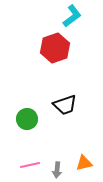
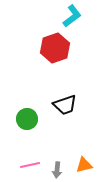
orange triangle: moved 2 px down
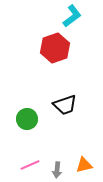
pink line: rotated 12 degrees counterclockwise
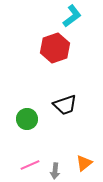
orange triangle: moved 2 px up; rotated 24 degrees counterclockwise
gray arrow: moved 2 px left, 1 px down
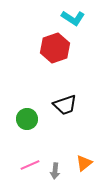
cyan L-shape: moved 1 px right, 2 px down; rotated 70 degrees clockwise
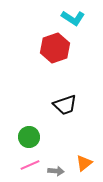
green circle: moved 2 px right, 18 px down
gray arrow: moved 1 px right; rotated 91 degrees counterclockwise
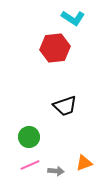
red hexagon: rotated 12 degrees clockwise
black trapezoid: moved 1 px down
orange triangle: rotated 18 degrees clockwise
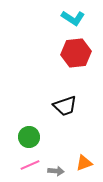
red hexagon: moved 21 px right, 5 px down
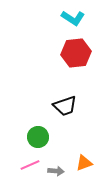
green circle: moved 9 px right
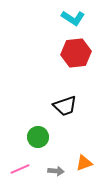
pink line: moved 10 px left, 4 px down
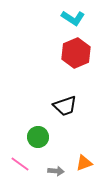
red hexagon: rotated 16 degrees counterclockwise
pink line: moved 5 px up; rotated 60 degrees clockwise
